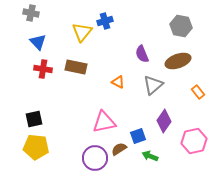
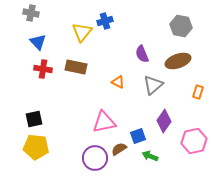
orange rectangle: rotated 56 degrees clockwise
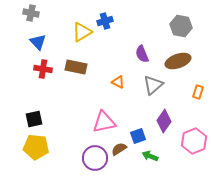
yellow triangle: rotated 20 degrees clockwise
pink hexagon: rotated 10 degrees counterclockwise
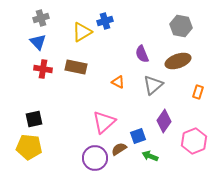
gray cross: moved 10 px right, 5 px down; rotated 28 degrees counterclockwise
pink triangle: rotated 30 degrees counterclockwise
yellow pentagon: moved 7 px left
